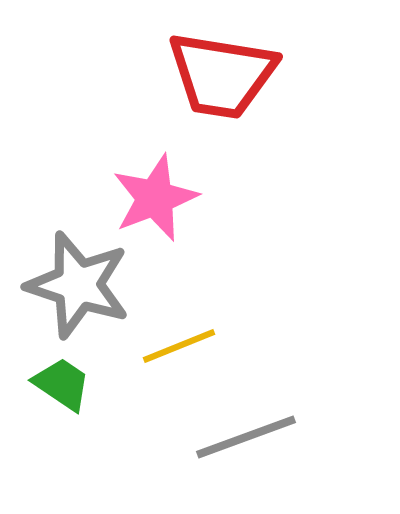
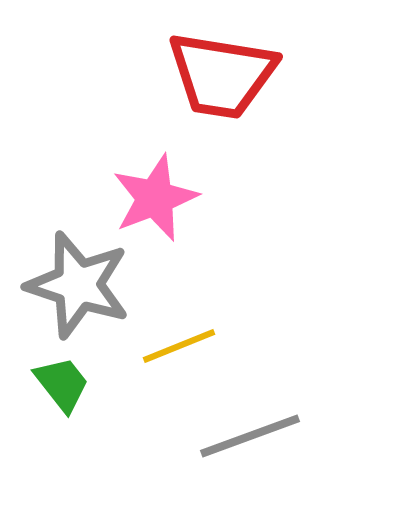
green trapezoid: rotated 18 degrees clockwise
gray line: moved 4 px right, 1 px up
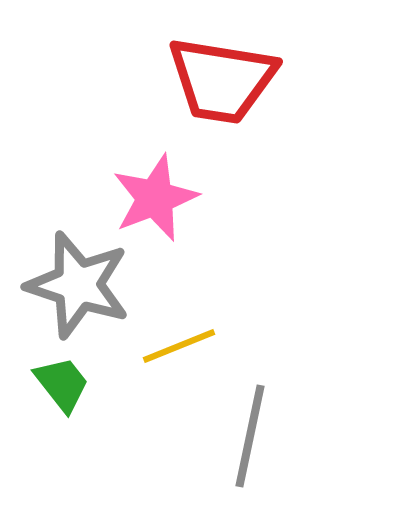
red trapezoid: moved 5 px down
gray line: rotated 58 degrees counterclockwise
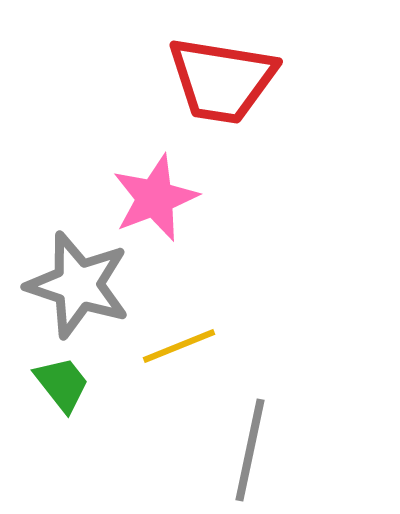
gray line: moved 14 px down
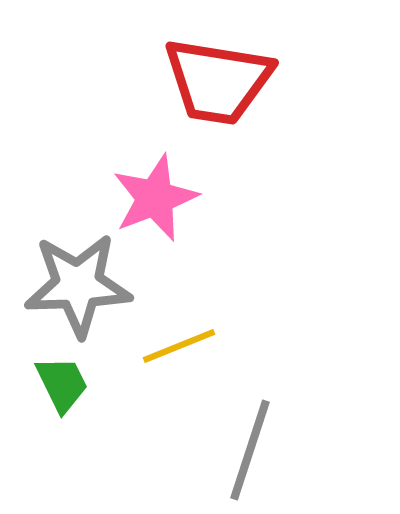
red trapezoid: moved 4 px left, 1 px down
gray star: rotated 20 degrees counterclockwise
green trapezoid: rotated 12 degrees clockwise
gray line: rotated 6 degrees clockwise
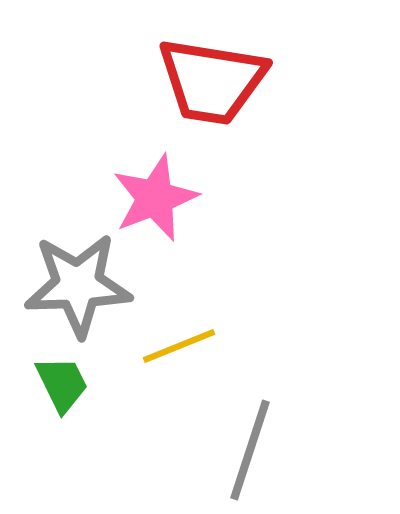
red trapezoid: moved 6 px left
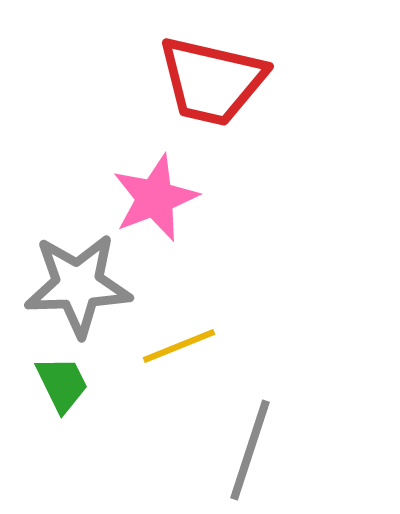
red trapezoid: rotated 4 degrees clockwise
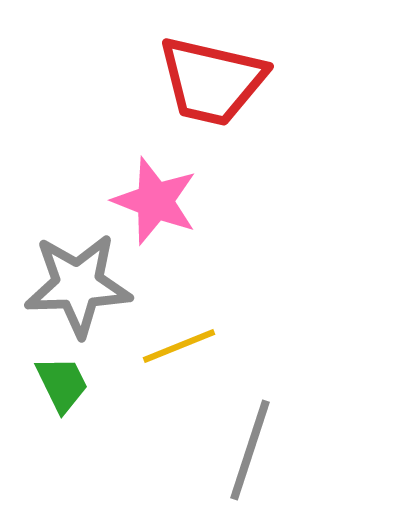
pink star: moved 3 px down; rotated 30 degrees counterclockwise
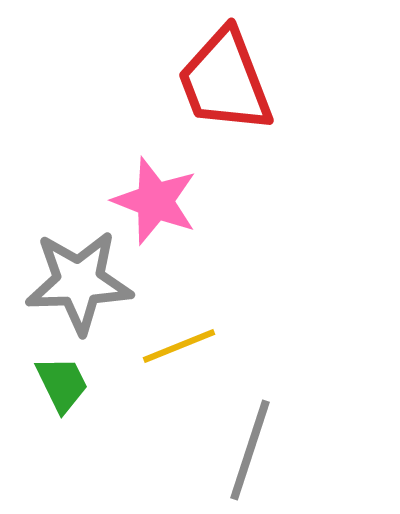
red trapezoid: moved 13 px right; rotated 56 degrees clockwise
gray star: moved 1 px right, 3 px up
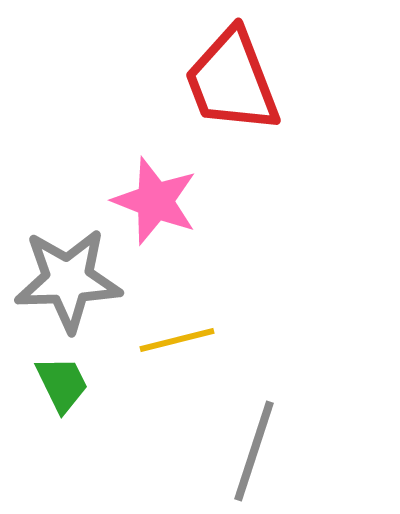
red trapezoid: moved 7 px right
gray star: moved 11 px left, 2 px up
yellow line: moved 2 px left, 6 px up; rotated 8 degrees clockwise
gray line: moved 4 px right, 1 px down
